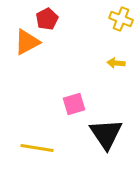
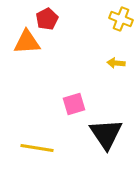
orange triangle: rotated 24 degrees clockwise
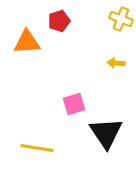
red pentagon: moved 12 px right, 2 px down; rotated 10 degrees clockwise
black triangle: moved 1 px up
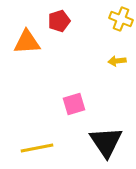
yellow arrow: moved 1 px right, 2 px up; rotated 12 degrees counterclockwise
black triangle: moved 9 px down
yellow line: rotated 20 degrees counterclockwise
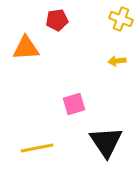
red pentagon: moved 2 px left, 1 px up; rotated 10 degrees clockwise
orange triangle: moved 1 px left, 6 px down
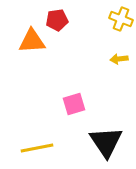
orange triangle: moved 6 px right, 7 px up
yellow arrow: moved 2 px right, 2 px up
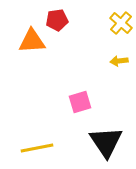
yellow cross: moved 4 px down; rotated 20 degrees clockwise
yellow arrow: moved 2 px down
pink square: moved 6 px right, 2 px up
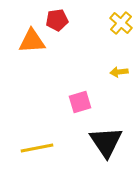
yellow arrow: moved 11 px down
